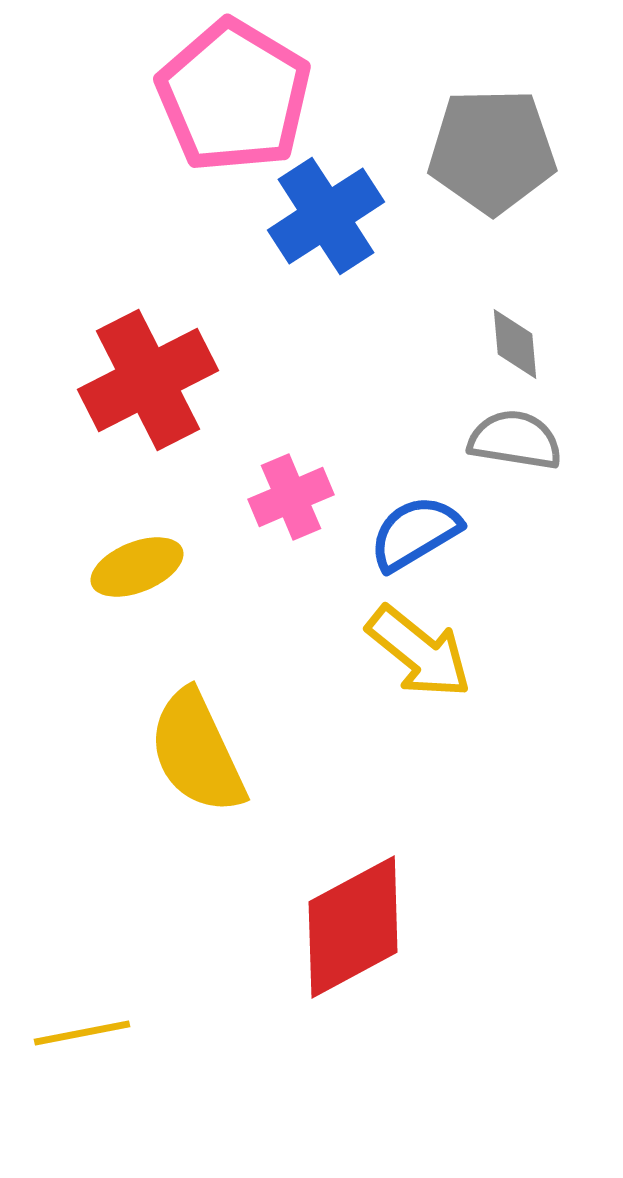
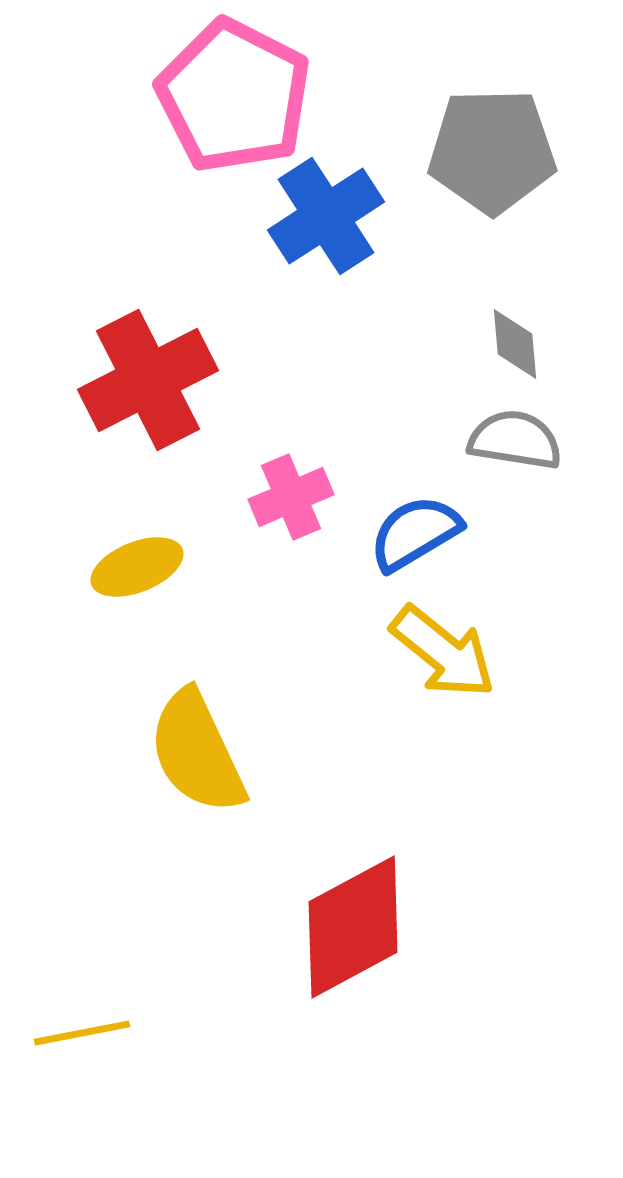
pink pentagon: rotated 4 degrees counterclockwise
yellow arrow: moved 24 px right
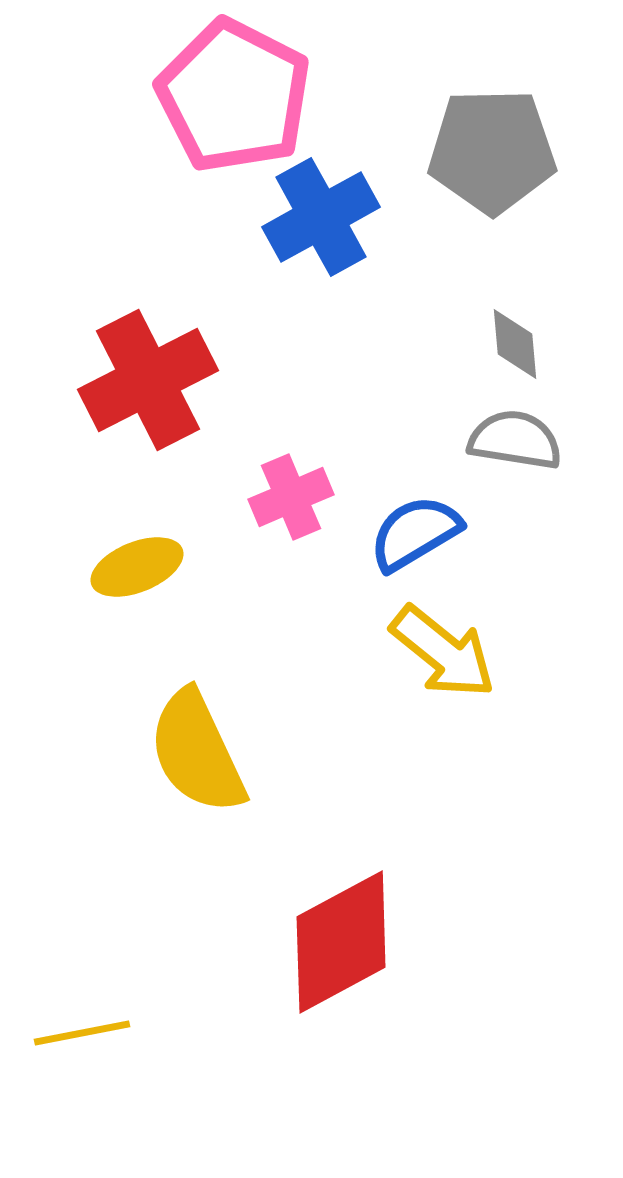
blue cross: moved 5 px left, 1 px down; rotated 4 degrees clockwise
red diamond: moved 12 px left, 15 px down
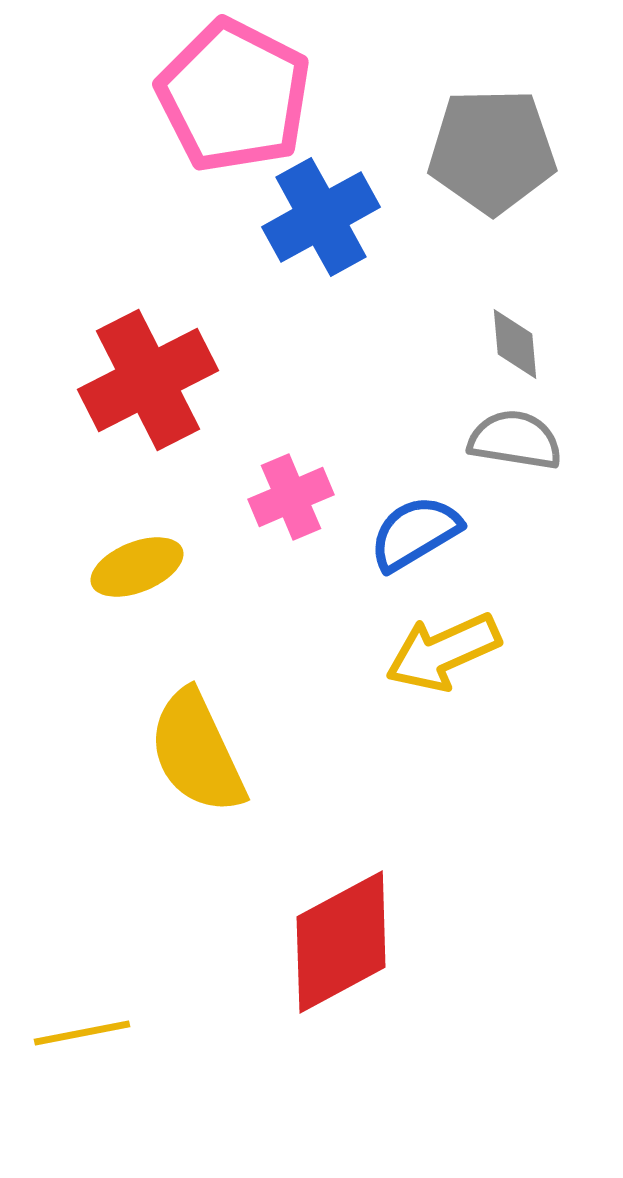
yellow arrow: rotated 117 degrees clockwise
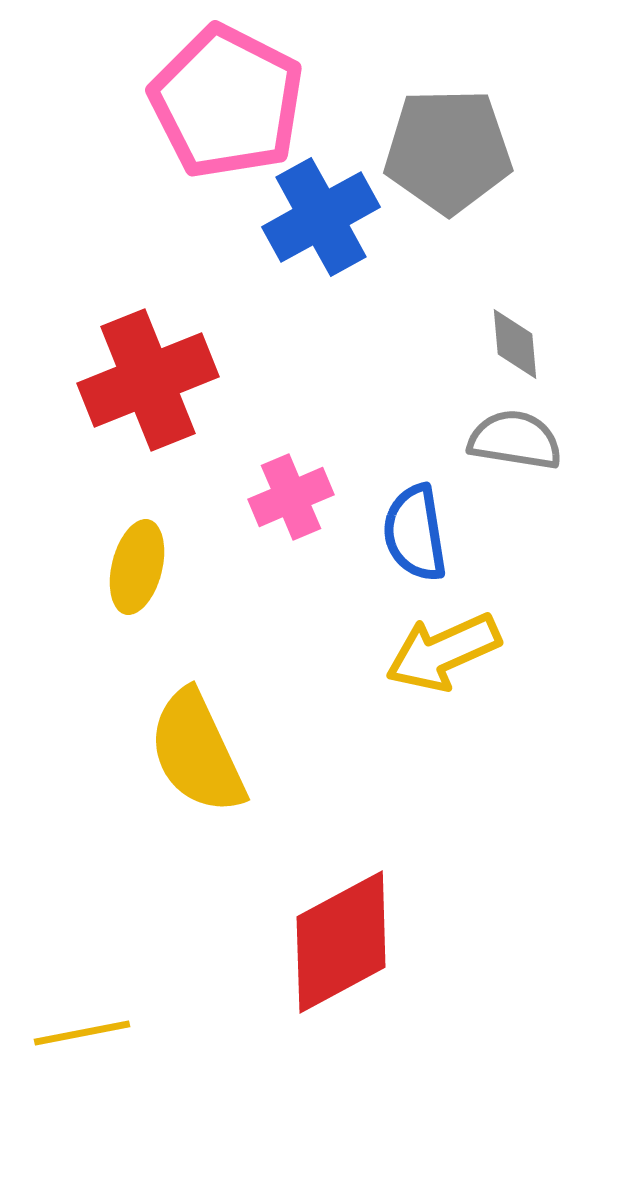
pink pentagon: moved 7 px left, 6 px down
gray pentagon: moved 44 px left
red cross: rotated 5 degrees clockwise
blue semicircle: rotated 68 degrees counterclockwise
yellow ellipse: rotated 54 degrees counterclockwise
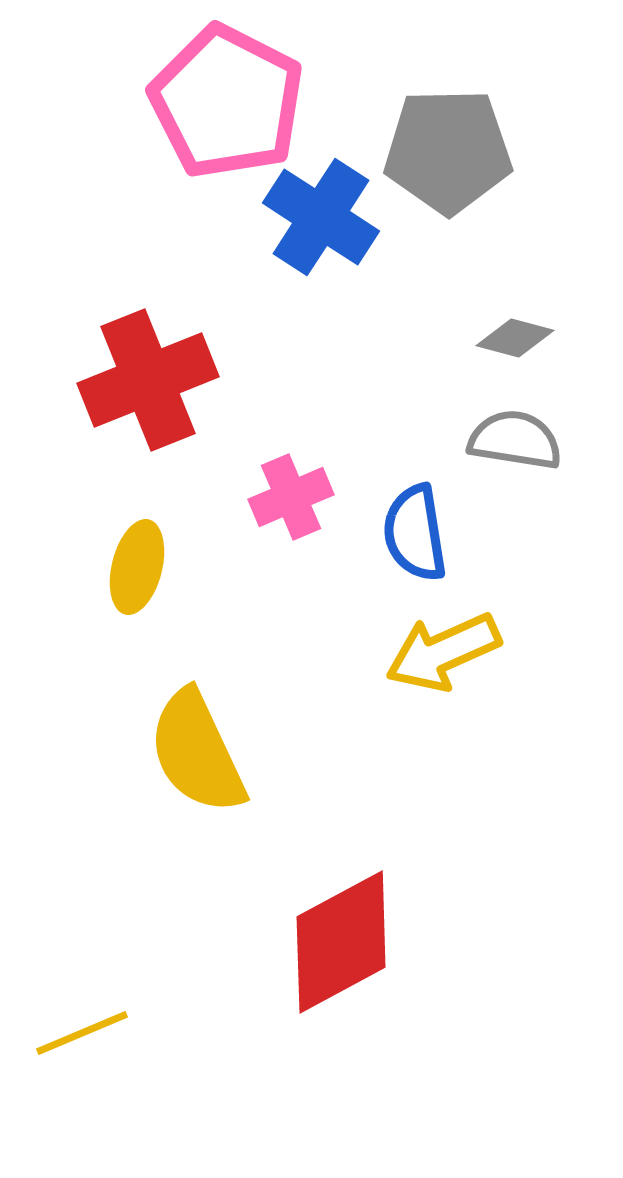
blue cross: rotated 28 degrees counterclockwise
gray diamond: moved 6 px up; rotated 70 degrees counterclockwise
yellow line: rotated 12 degrees counterclockwise
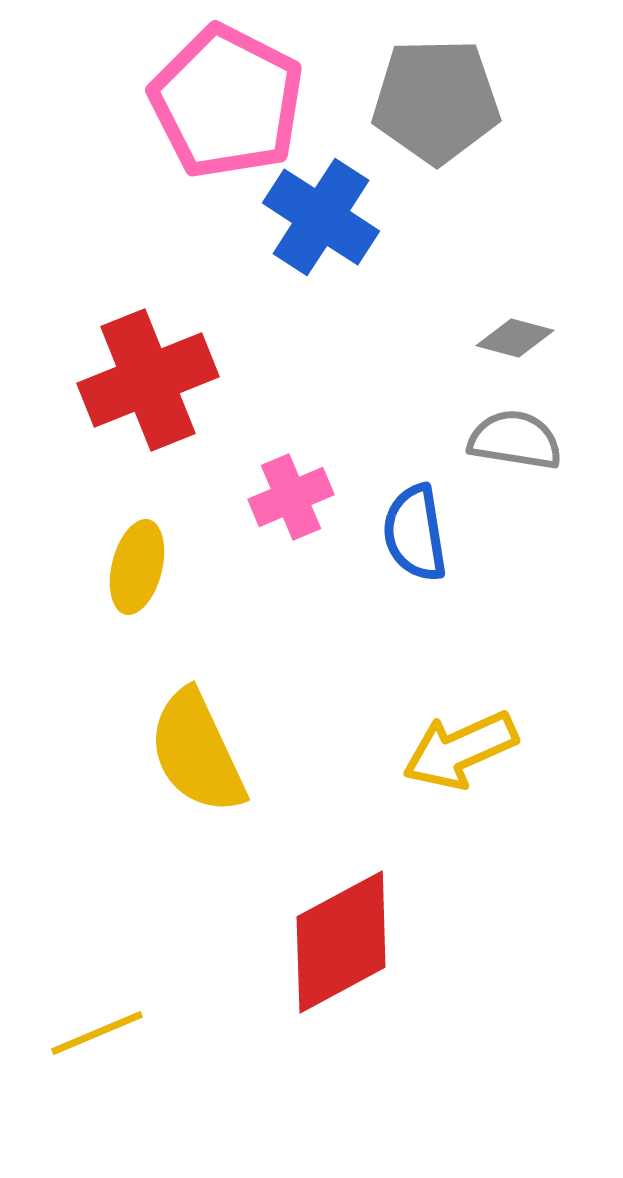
gray pentagon: moved 12 px left, 50 px up
yellow arrow: moved 17 px right, 98 px down
yellow line: moved 15 px right
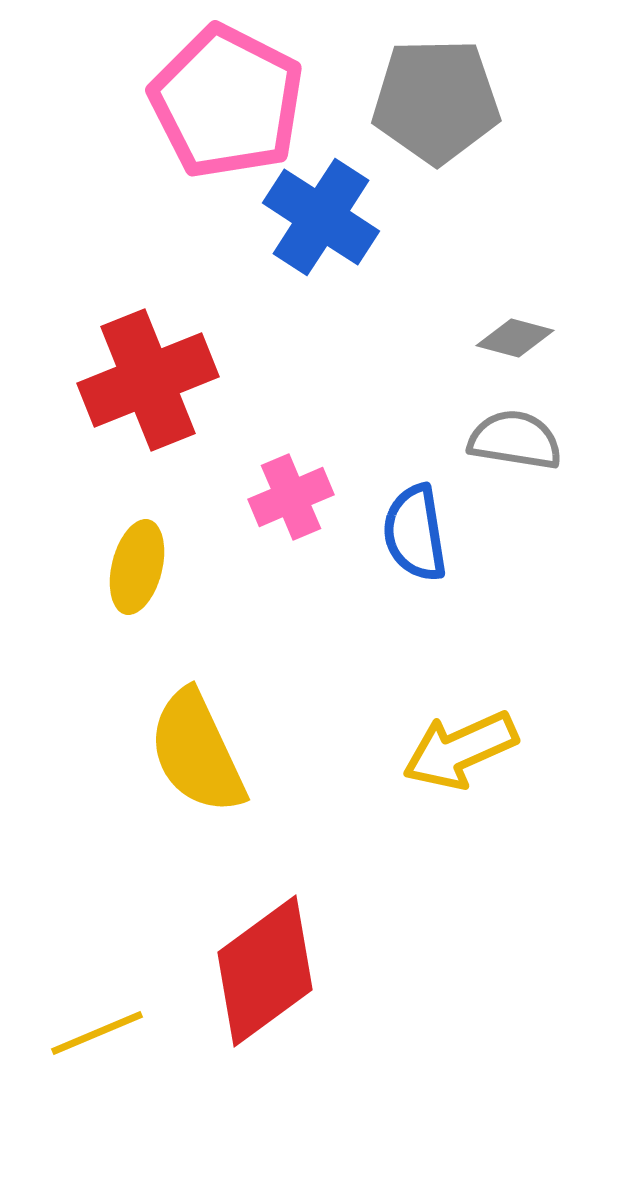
red diamond: moved 76 px left, 29 px down; rotated 8 degrees counterclockwise
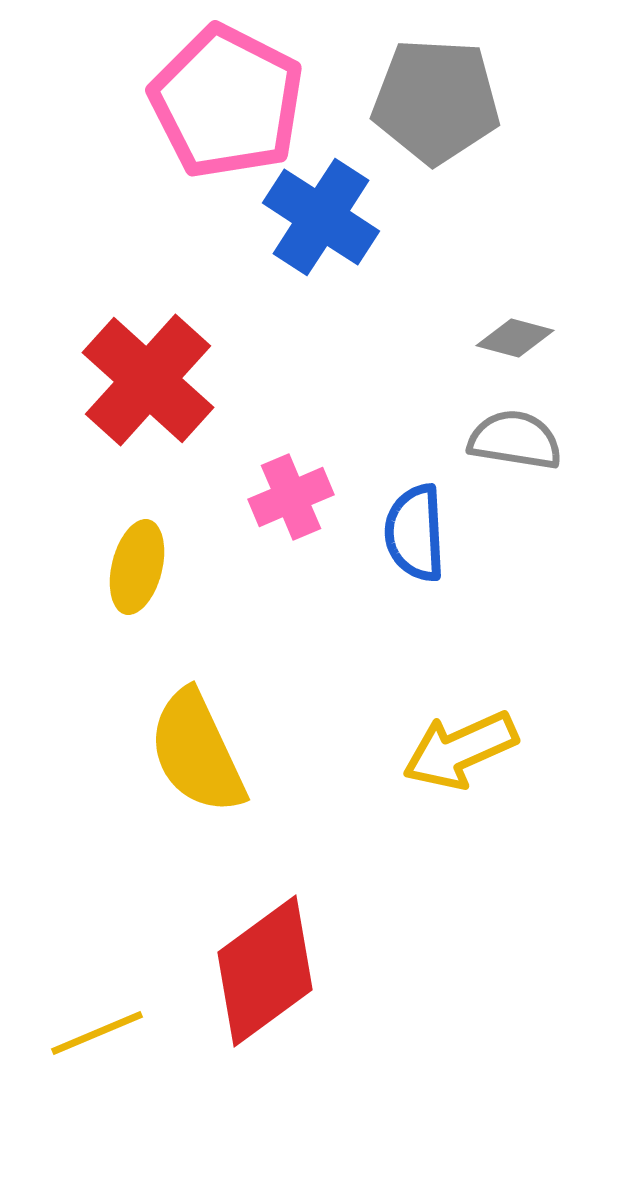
gray pentagon: rotated 4 degrees clockwise
red cross: rotated 26 degrees counterclockwise
blue semicircle: rotated 6 degrees clockwise
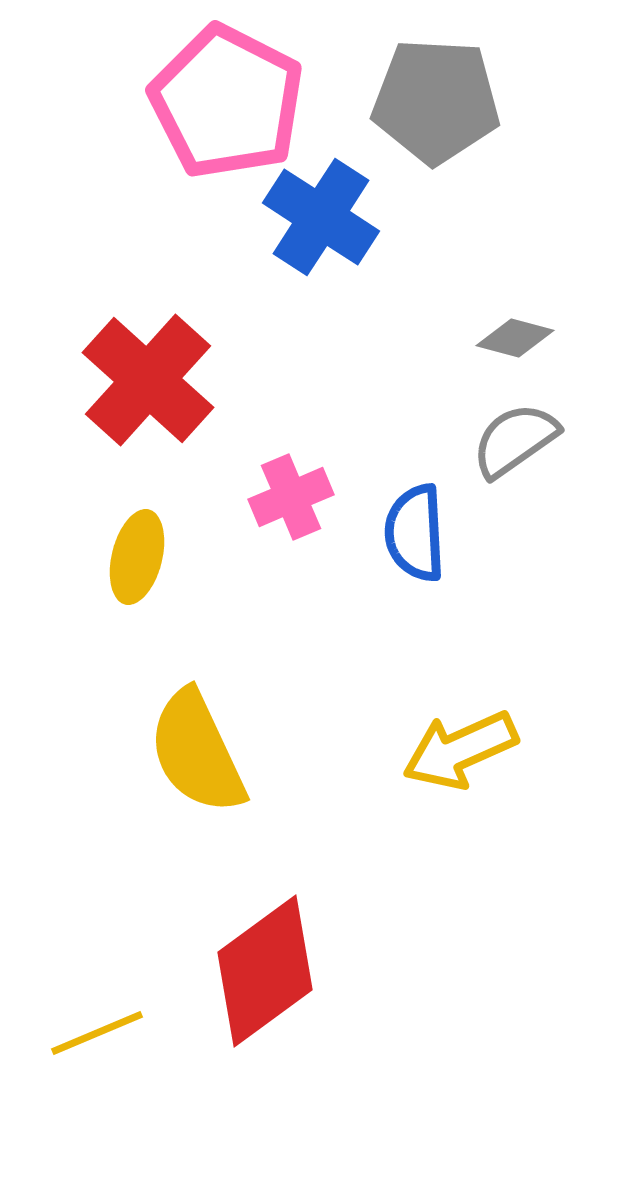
gray semicircle: rotated 44 degrees counterclockwise
yellow ellipse: moved 10 px up
